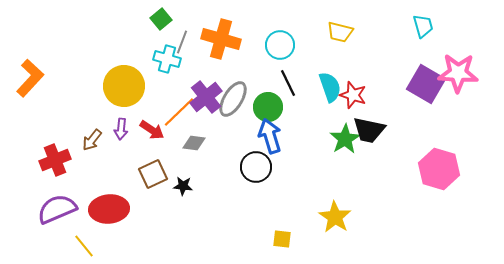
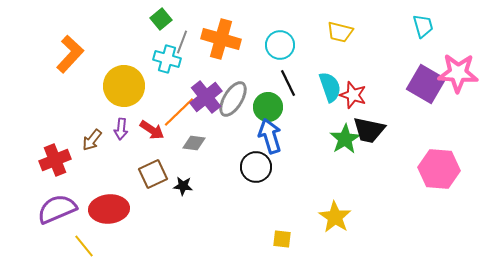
orange L-shape: moved 40 px right, 24 px up
pink hexagon: rotated 12 degrees counterclockwise
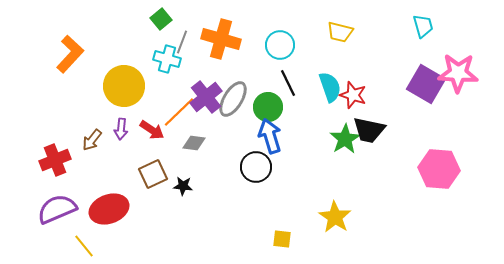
red ellipse: rotated 15 degrees counterclockwise
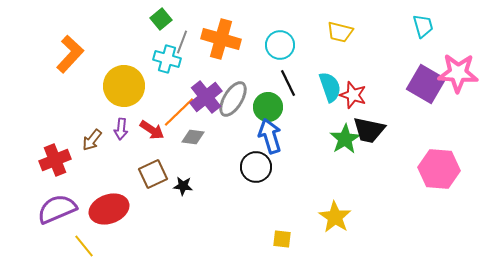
gray diamond: moved 1 px left, 6 px up
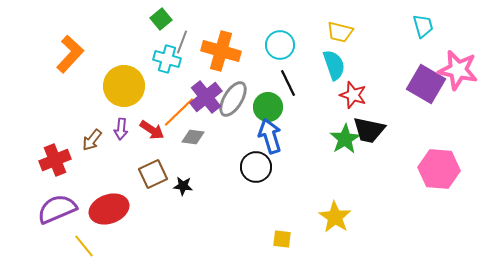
orange cross: moved 12 px down
pink star: moved 3 px up; rotated 9 degrees clockwise
cyan semicircle: moved 4 px right, 22 px up
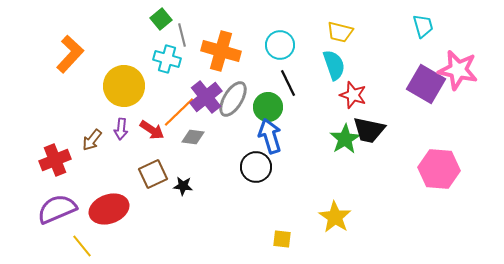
gray line: moved 7 px up; rotated 35 degrees counterclockwise
yellow line: moved 2 px left
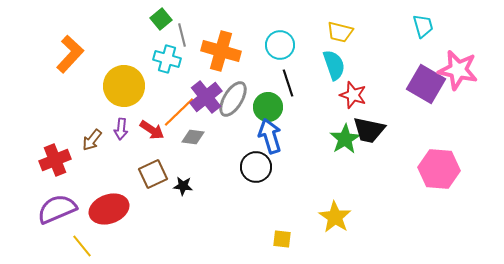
black line: rotated 8 degrees clockwise
